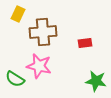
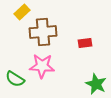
yellow rectangle: moved 4 px right, 2 px up; rotated 21 degrees clockwise
pink star: moved 3 px right; rotated 10 degrees counterclockwise
green star: moved 3 px down; rotated 15 degrees clockwise
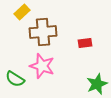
pink star: rotated 15 degrees clockwise
green star: moved 1 px right; rotated 25 degrees clockwise
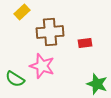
brown cross: moved 7 px right
green star: rotated 30 degrees counterclockwise
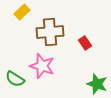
red rectangle: rotated 64 degrees clockwise
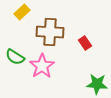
brown cross: rotated 8 degrees clockwise
pink star: rotated 20 degrees clockwise
green semicircle: moved 22 px up
green star: rotated 15 degrees counterclockwise
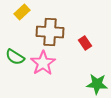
pink star: moved 1 px right, 3 px up
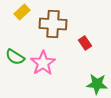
brown cross: moved 3 px right, 8 px up
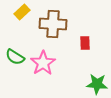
red rectangle: rotated 32 degrees clockwise
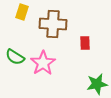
yellow rectangle: rotated 28 degrees counterclockwise
green star: rotated 15 degrees counterclockwise
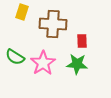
red rectangle: moved 3 px left, 2 px up
green star: moved 20 px left, 20 px up; rotated 15 degrees clockwise
